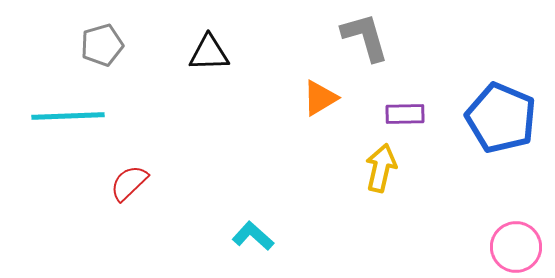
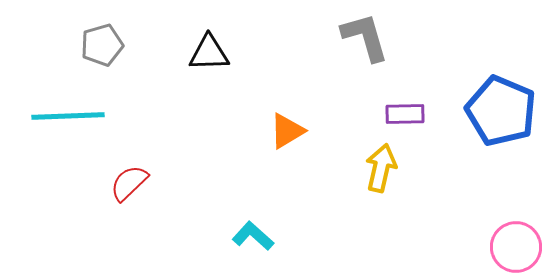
orange triangle: moved 33 px left, 33 px down
blue pentagon: moved 7 px up
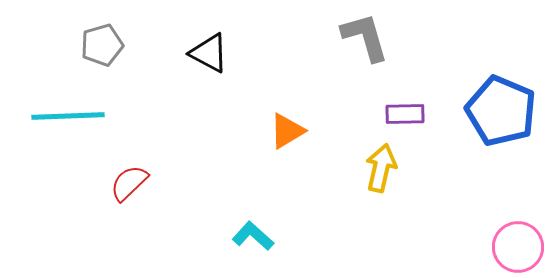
black triangle: rotated 30 degrees clockwise
pink circle: moved 2 px right
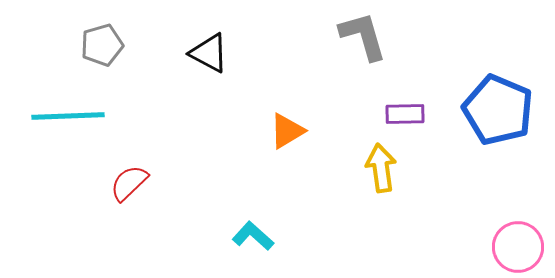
gray L-shape: moved 2 px left, 1 px up
blue pentagon: moved 3 px left, 1 px up
yellow arrow: rotated 21 degrees counterclockwise
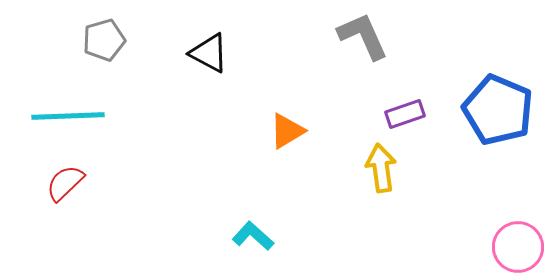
gray L-shape: rotated 8 degrees counterclockwise
gray pentagon: moved 2 px right, 5 px up
purple rectangle: rotated 18 degrees counterclockwise
red semicircle: moved 64 px left
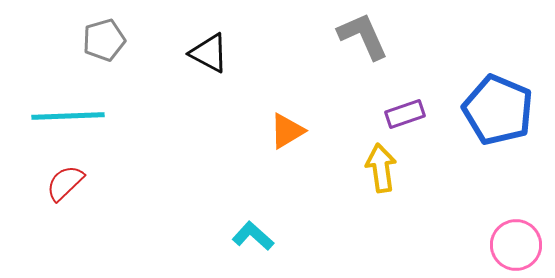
pink circle: moved 2 px left, 2 px up
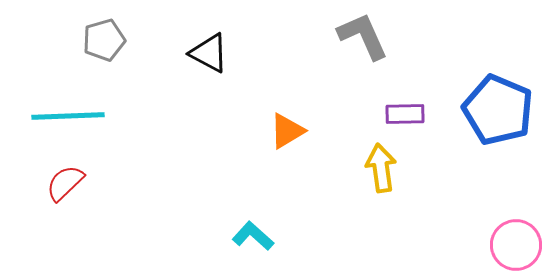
purple rectangle: rotated 18 degrees clockwise
